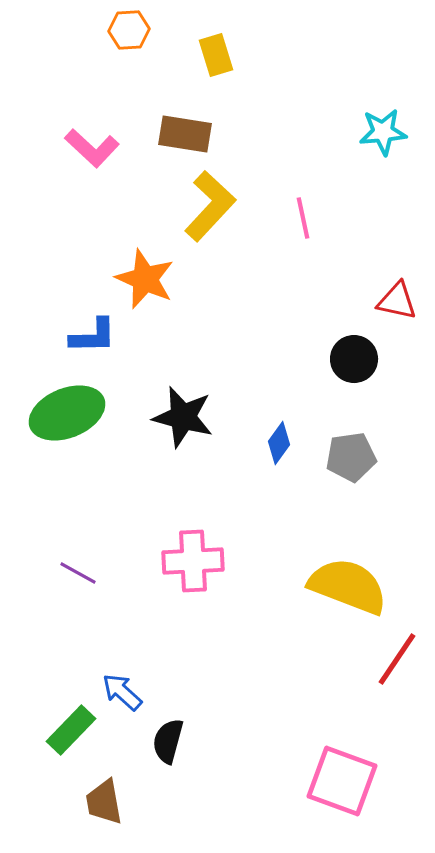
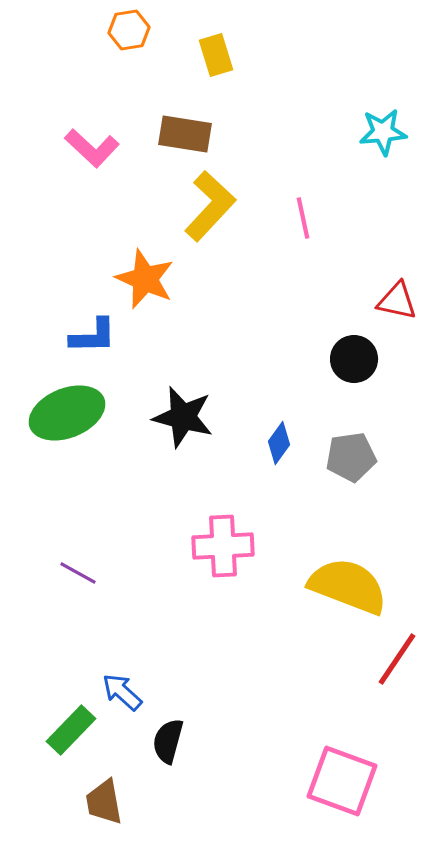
orange hexagon: rotated 6 degrees counterclockwise
pink cross: moved 30 px right, 15 px up
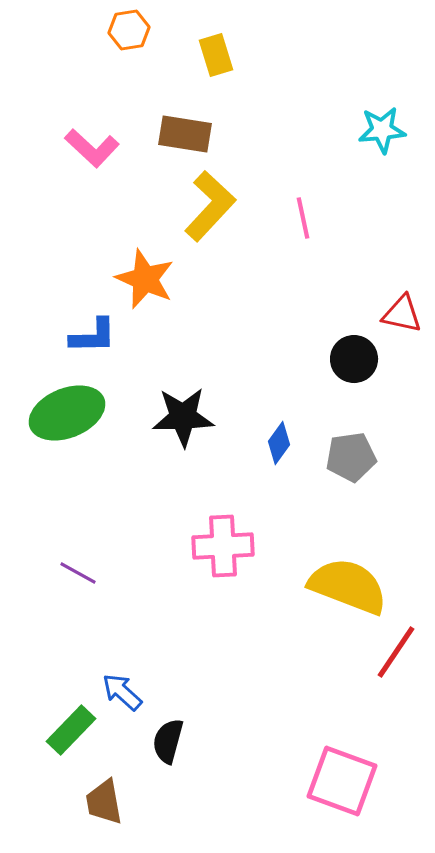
cyan star: moved 1 px left, 2 px up
red triangle: moved 5 px right, 13 px down
black star: rotated 16 degrees counterclockwise
red line: moved 1 px left, 7 px up
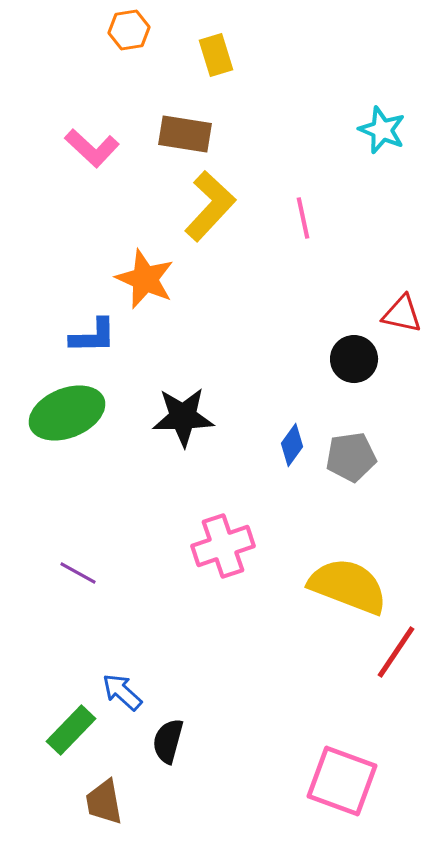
cyan star: rotated 27 degrees clockwise
blue diamond: moved 13 px right, 2 px down
pink cross: rotated 16 degrees counterclockwise
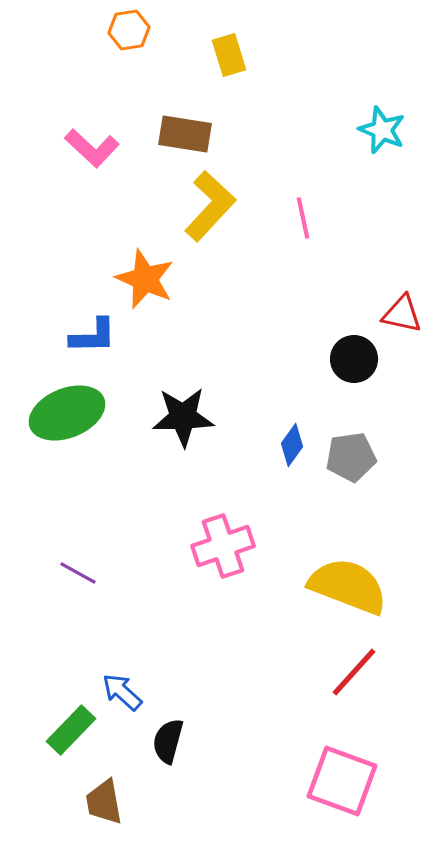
yellow rectangle: moved 13 px right
red line: moved 42 px left, 20 px down; rotated 8 degrees clockwise
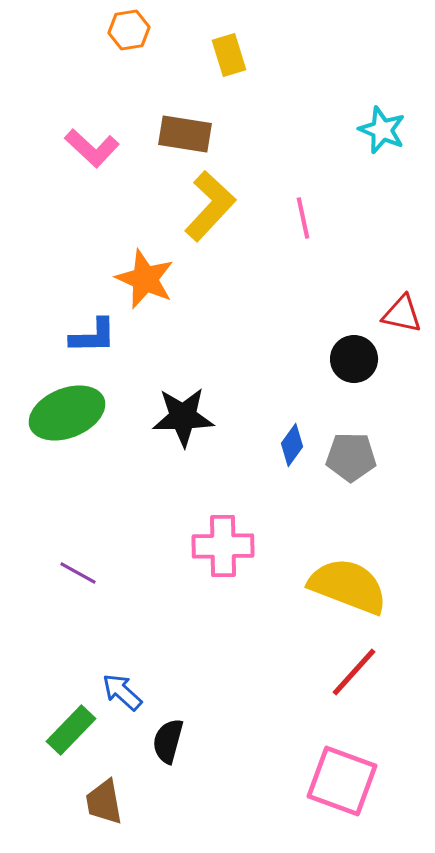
gray pentagon: rotated 9 degrees clockwise
pink cross: rotated 18 degrees clockwise
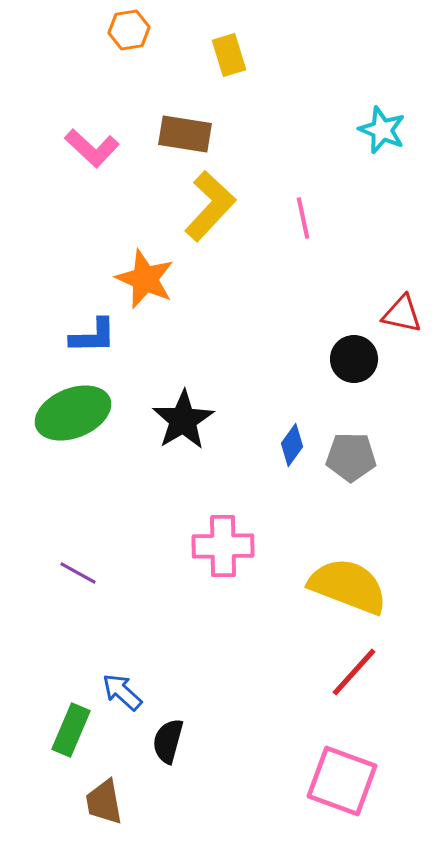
green ellipse: moved 6 px right
black star: moved 3 px down; rotated 30 degrees counterclockwise
green rectangle: rotated 21 degrees counterclockwise
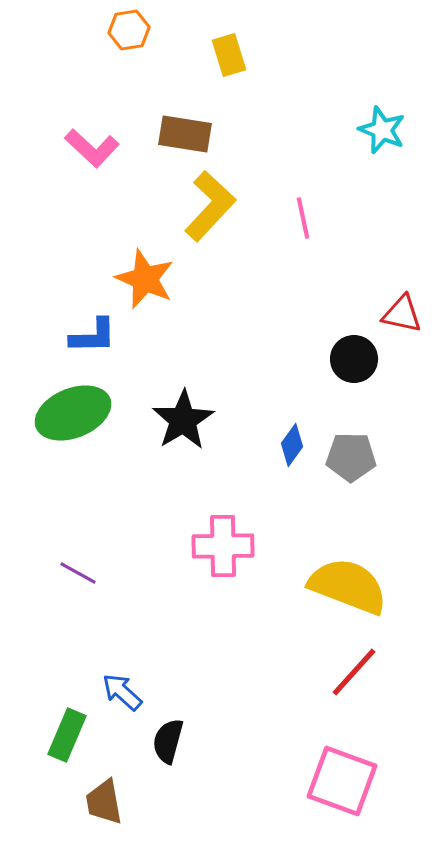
green rectangle: moved 4 px left, 5 px down
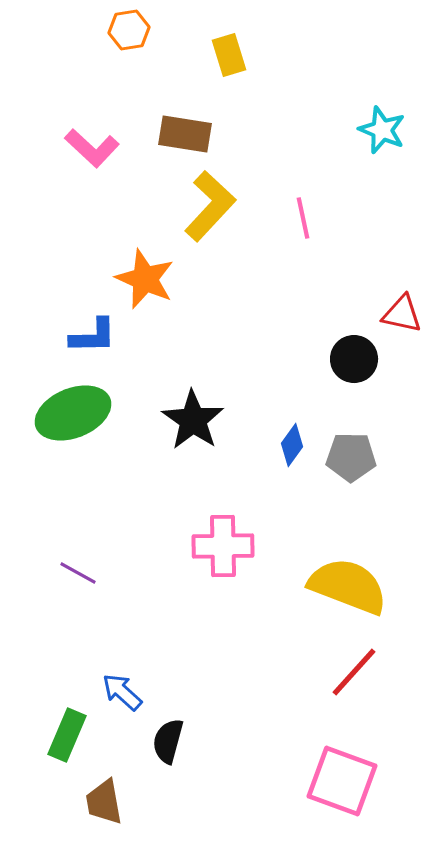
black star: moved 10 px right; rotated 6 degrees counterclockwise
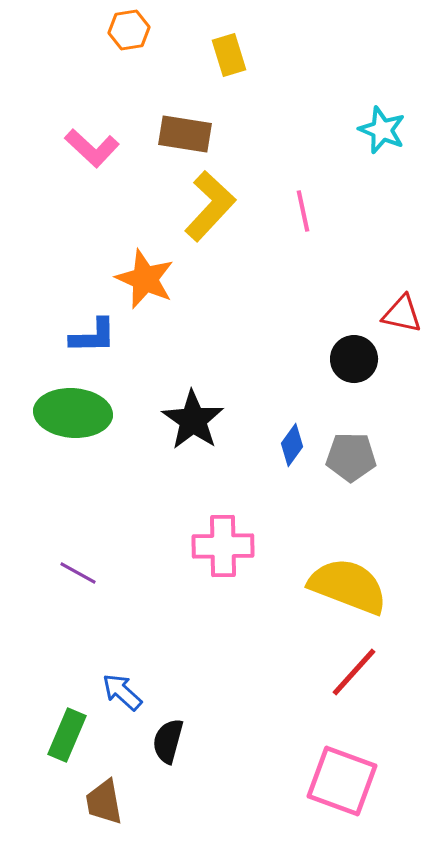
pink line: moved 7 px up
green ellipse: rotated 26 degrees clockwise
